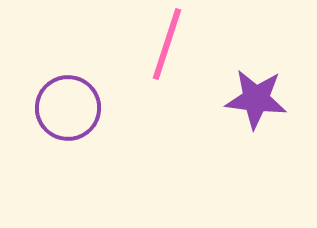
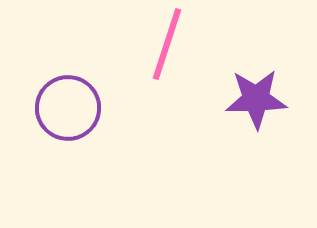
purple star: rotated 8 degrees counterclockwise
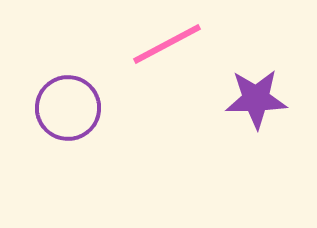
pink line: rotated 44 degrees clockwise
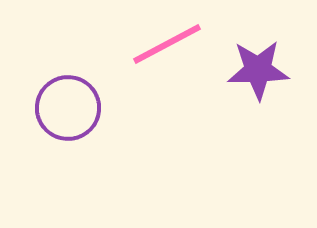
purple star: moved 2 px right, 29 px up
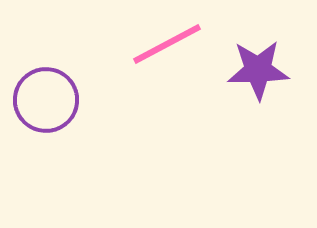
purple circle: moved 22 px left, 8 px up
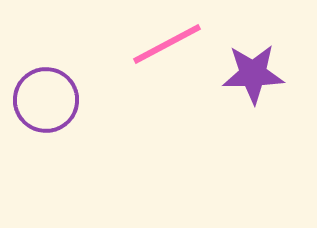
purple star: moved 5 px left, 4 px down
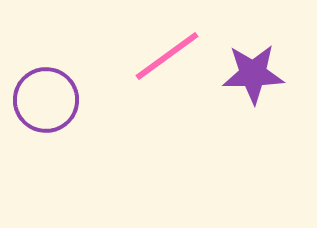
pink line: moved 12 px down; rotated 8 degrees counterclockwise
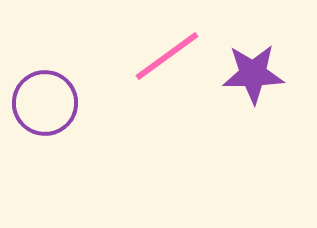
purple circle: moved 1 px left, 3 px down
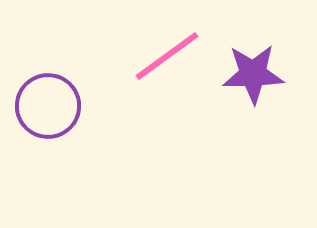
purple circle: moved 3 px right, 3 px down
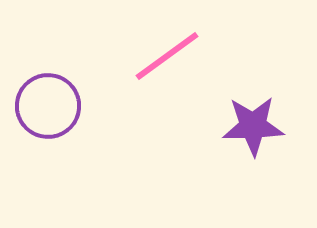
purple star: moved 52 px down
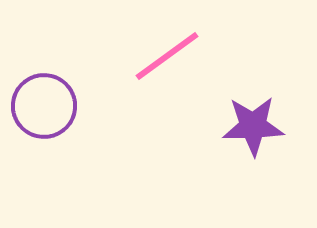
purple circle: moved 4 px left
